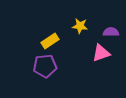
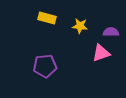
yellow rectangle: moved 3 px left, 23 px up; rotated 48 degrees clockwise
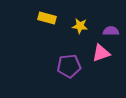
purple semicircle: moved 1 px up
purple pentagon: moved 24 px right
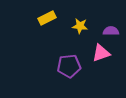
yellow rectangle: rotated 42 degrees counterclockwise
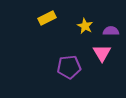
yellow star: moved 5 px right; rotated 21 degrees clockwise
pink triangle: moved 1 px right; rotated 42 degrees counterclockwise
purple pentagon: moved 1 px down
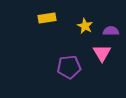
yellow rectangle: rotated 18 degrees clockwise
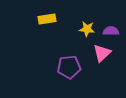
yellow rectangle: moved 1 px down
yellow star: moved 2 px right, 3 px down; rotated 21 degrees counterclockwise
pink triangle: rotated 18 degrees clockwise
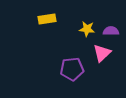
purple pentagon: moved 3 px right, 2 px down
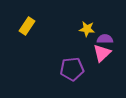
yellow rectangle: moved 20 px left, 7 px down; rotated 48 degrees counterclockwise
purple semicircle: moved 6 px left, 8 px down
